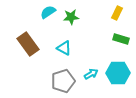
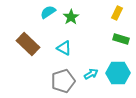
green star: rotated 28 degrees counterclockwise
brown rectangle: rotated 10 degrees counterclockwise
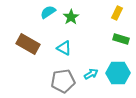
brown rectangle: rotated 15 degrees counterclockwise
gray pentagon: rotated 10 degrees clockwise
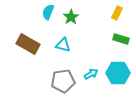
cyan semicircle: rotated 35 degrees counterclockwise
cyan triangle: moved 1 px left, 3 px up; rotated 14 degrees counterclockwise
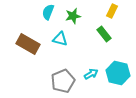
yellow rectangle: moved 5 px left, 2 px up
green star: moved 2 px right, 1 px up; rotated 21 degrees clockwise
green rectangle: moved 17 px left, 5 px up; rotated 35 degrees clockwise
cyan triangle: moved 3 px left, 6 px up
cyan hexagon: rotated 15 degrees clockwise
gray pentagon: rotated 15 degrees counterclockwise
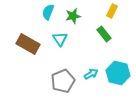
cyan triangle: rotated 42 degrees clockwise
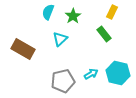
yellow rectangle: moved 1 px down
green star: rotated 21 degrees counterclockwise
cyan triangle: rotated 21 degrees clockwise
brown rectangle: moved 5 px left, 5 px down
gray pentagon: rotated 10 degrees clockwise
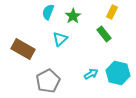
gray pentagon: moved 15 px left; rotated 15 degrees counterclockwise
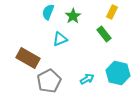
cyan triangle: rotated 21 degrees clockwise
brown rectangle: moved 5 px right, 9 px down
cyan arrow: moved 4 px left, 5 px down
gray pentagon: moved 1 px right
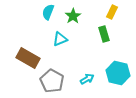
green rectangle: rotated 21 degrees clockwise
gray pentagon: moved 3 px right; rotated 15 degrees counterclockwise
